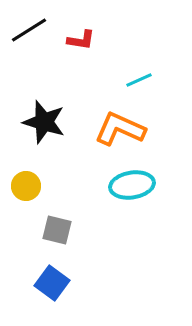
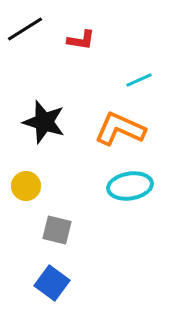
black line: moved 4 px left, 1 px up
cyan ellipse: moved 2 px left, 1 px down
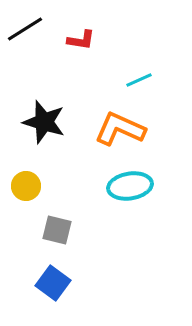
blue square: moved 1 px right
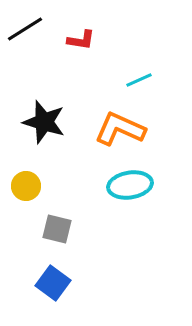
cyan ellipse: moved 1 px up
gray square: moved 1 px up
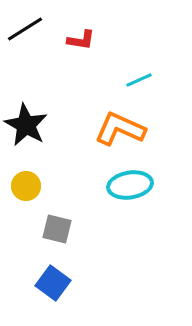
black star: moved 18 px left, 3 px down; rotated 12 degrees clockwise
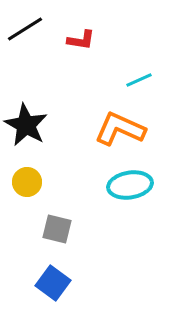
yellow circle: moved 1 px right, 4 px up
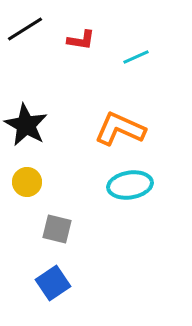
cyan line: moved 3 px left, 23 px up
blue square: rotated 20 degrees clockwise
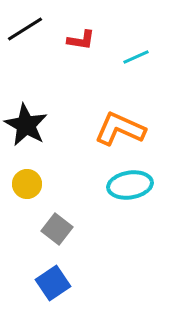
yellow circle: moved 2 px down
gray square: rotated 24 degrees clockwise
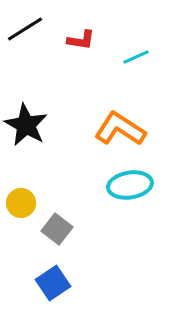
orange L-shape: rotated 9 degrees clockwise
yellow circle: moved 6 px left, 19 px down
